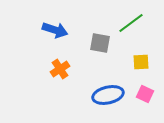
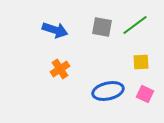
green line: moved 4 px right, 2 px down
gray square: moved 2 px right, 16 px up
blue ellipse: moved 4 px up
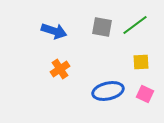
blue arrow: moved 1 px left, 1 px down
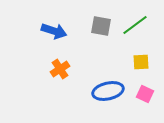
gray square: moved 1 px left, 1 px up
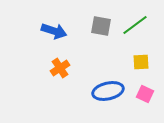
orange cross: moved 1 px up
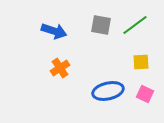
gray square: moved 1 px up
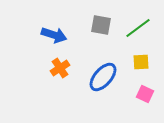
green line: moved 3 px right, 3 px down
blue arrow: moved 4 px down
blue ellipse: moved 5 px left, 14 px up; rotated 36 degrees counterclockwise
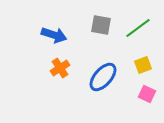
yellow square: moved 2 px right, 3 px down; rotated 18 degrees counterclockwise
pink square: moved 2 px right
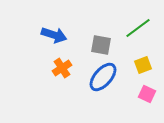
gray square: moved 20 px down
orange cross: moved 2 px right
